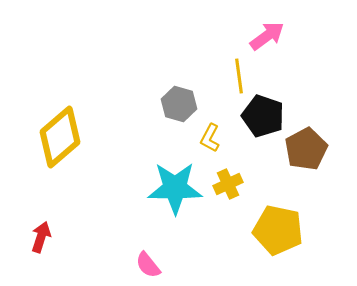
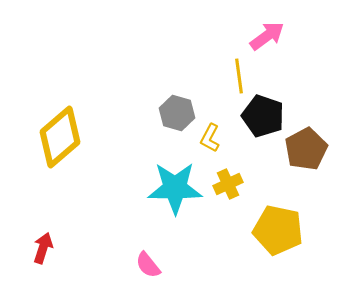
gray hexagon: moved 2 px left, 9 px down
red arrow: moved 2 px right, 11 px down
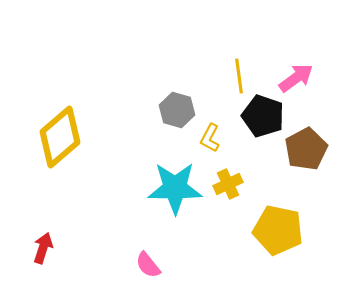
pink arrow: moved 29 px right, 42 px down
gray hexagon: moved 3 px up
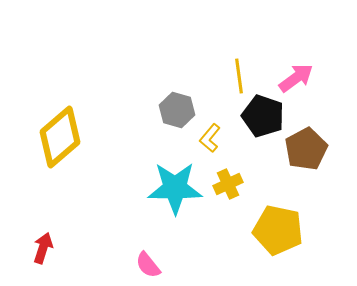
yellow L-shape: rotated 12 degrees clockwise
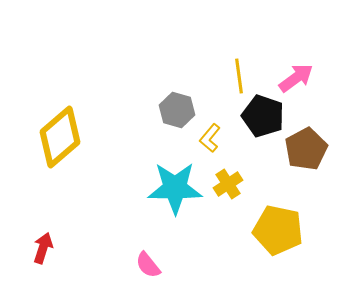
yellow cross: rotated 8 degrees counterclockwise
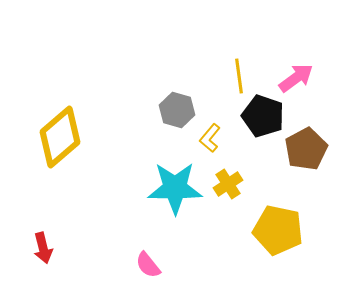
red arrow: rotated 148 degrees clockwise
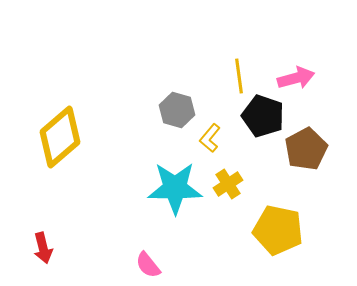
pink arrow: rotated 21 degrees clockwise
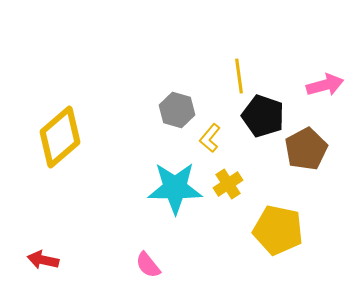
pink arrow: moved 29 px right, 7 px down
red arrow: moved 12 px down; rotated 116 degrees clockwise
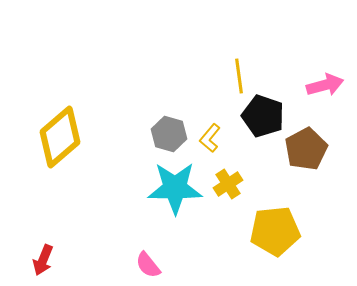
gray hexagon: moved 8 px left, 24 px down
yellow pentagon: moved 3 px left, 1 px down; rotated 18 degrees counterclockwise
red arrow: rotated 80 degrees counterclockwise
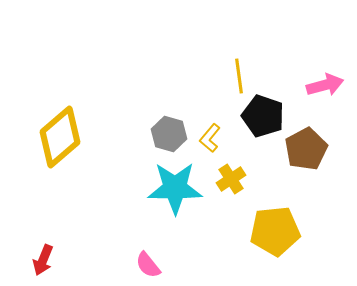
yellow cross: moved 3 px right, 5 px up
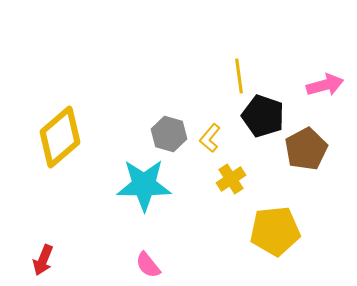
cyan star: moved 31 px left, 3 px up
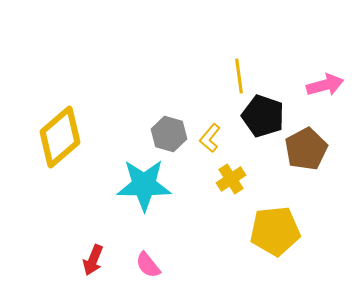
red arrow: moved 50 px right
